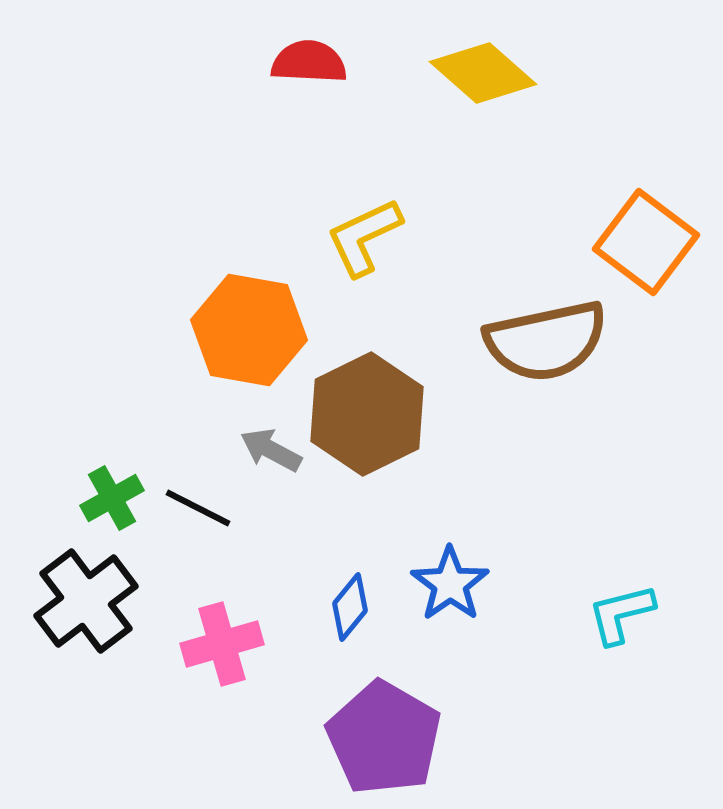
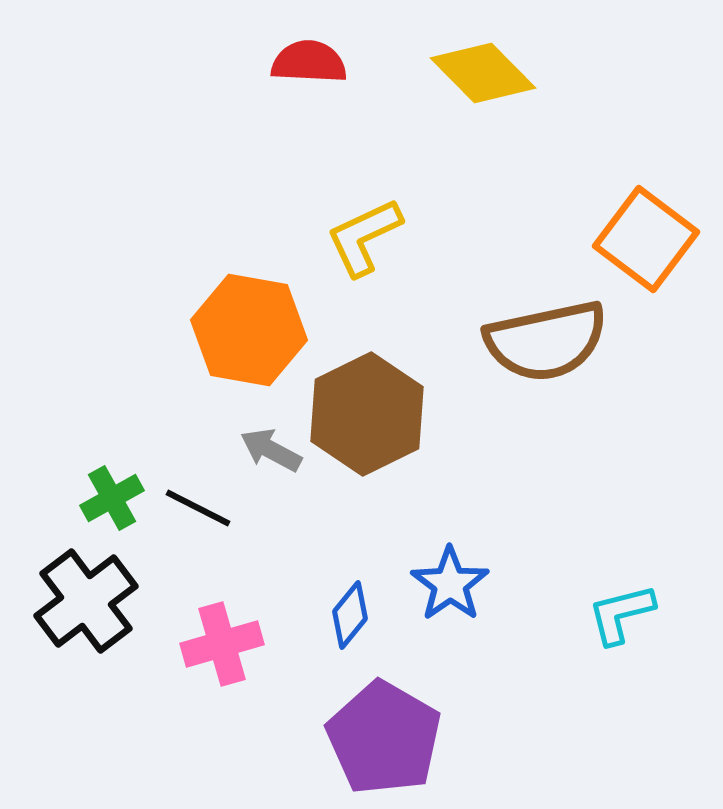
yellow diamond: rotated 4 degrees clockwise
orange square: moved 3 px up
blue diamond: moved 8 px down
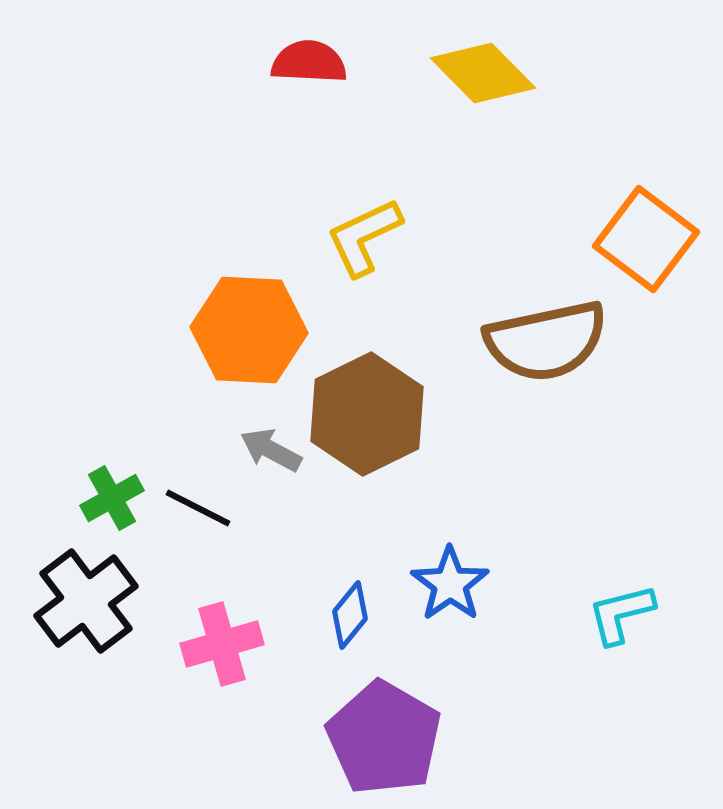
orange hexagon: rotated 7 degrees counterclockwise
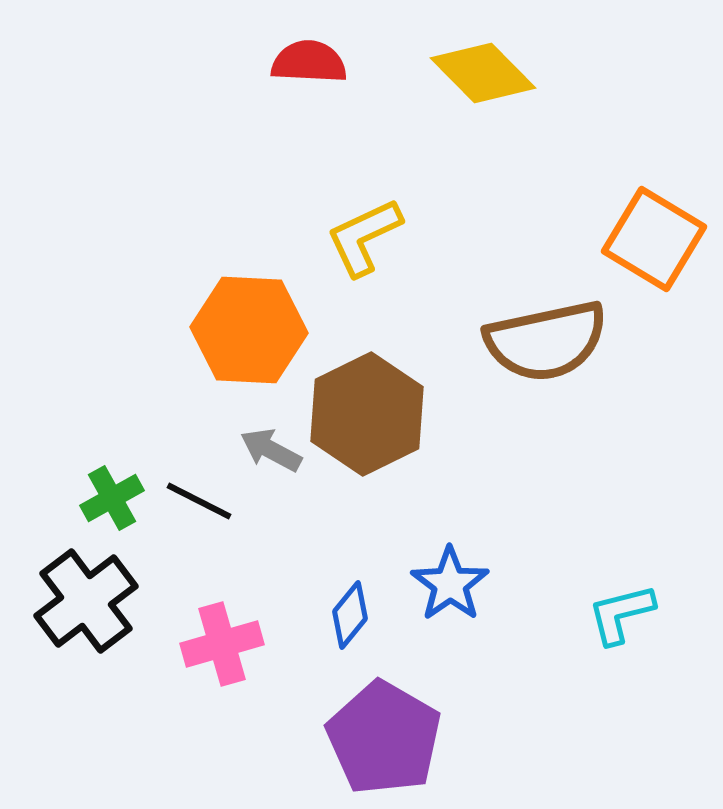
orange square: moved 8 px right; rotated 6 degrees counterclockwise
black line: moved 1 px right, 7 px up
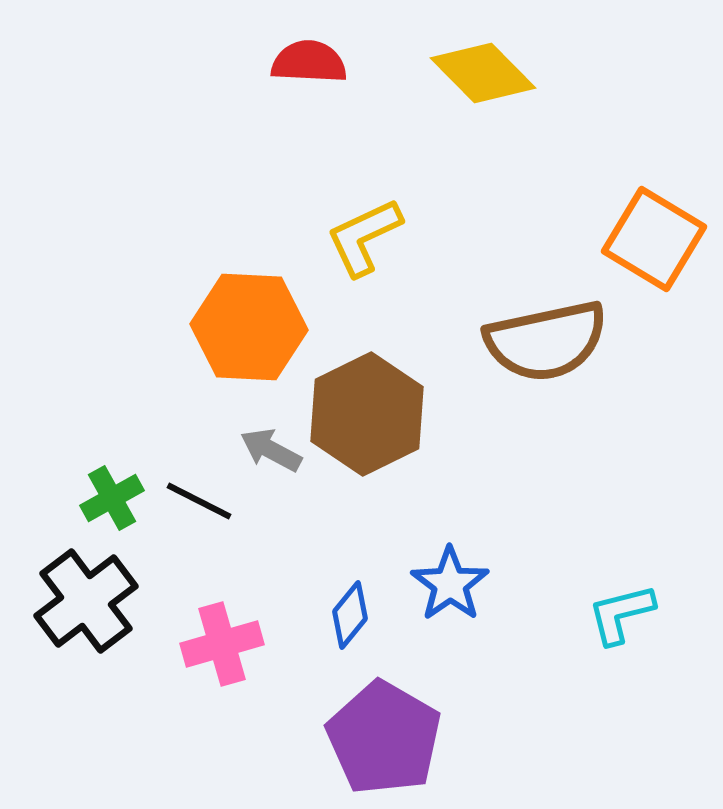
orange hexagon: moved 3 px up
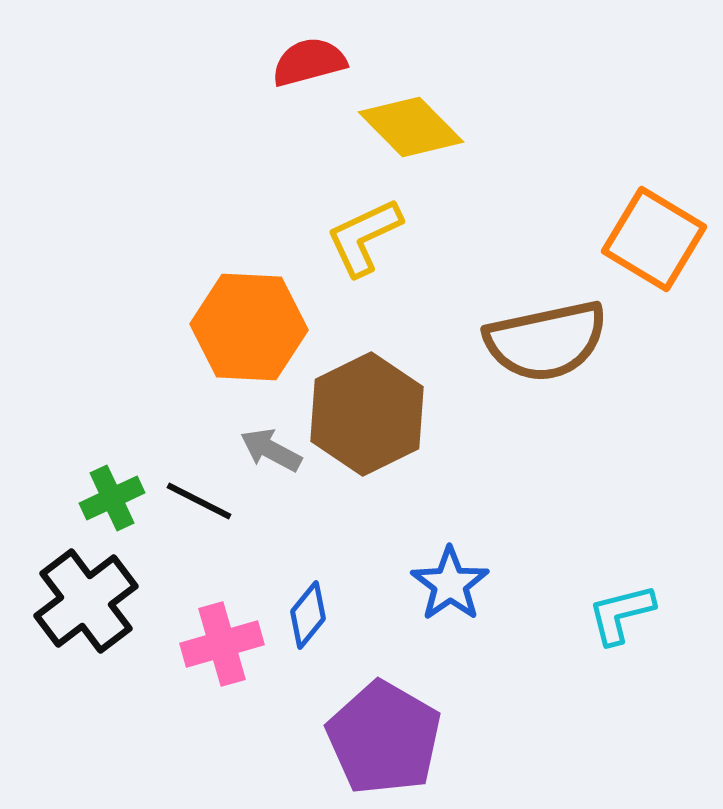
red semicircle: rotated 18 degrees counterclockwise
yellow diamond: moved 72 px left, 54 px down
green cross: rotated 4 degrees clockwise
blue diamond: moved 42 px left
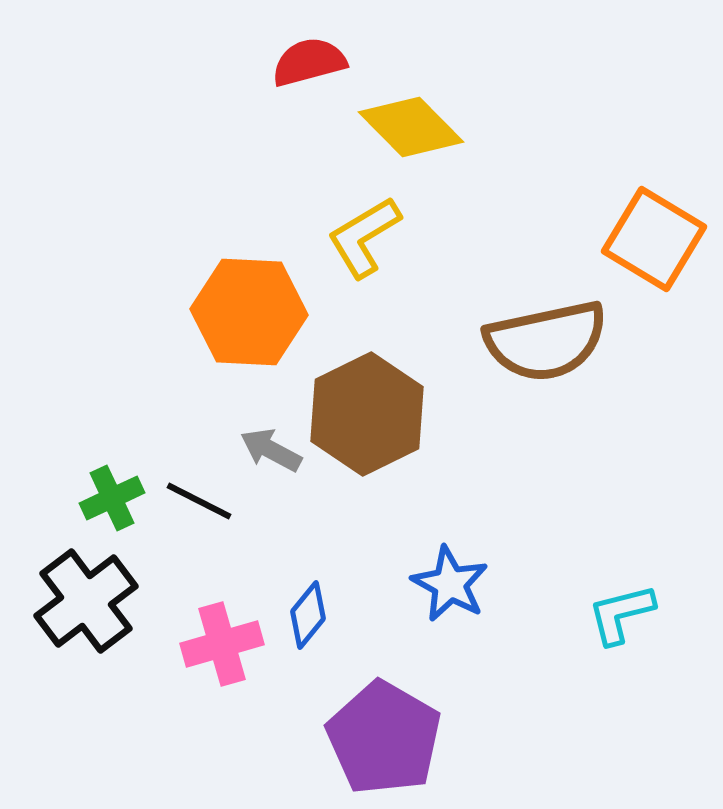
yellow L-shape: rotated 6 degrees counterclockwise
orange hexagon: moved 15 px up
blue star: rotated 8 degrees counterclockwise
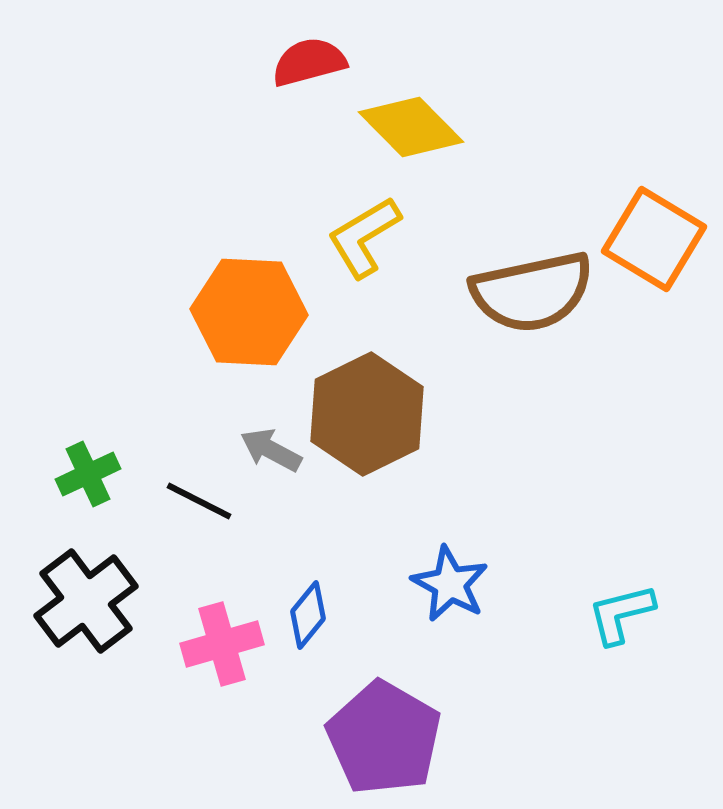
brown semicircle: moved 14 px left, 49 px up
green cross: moved 24 px left, 24 px up
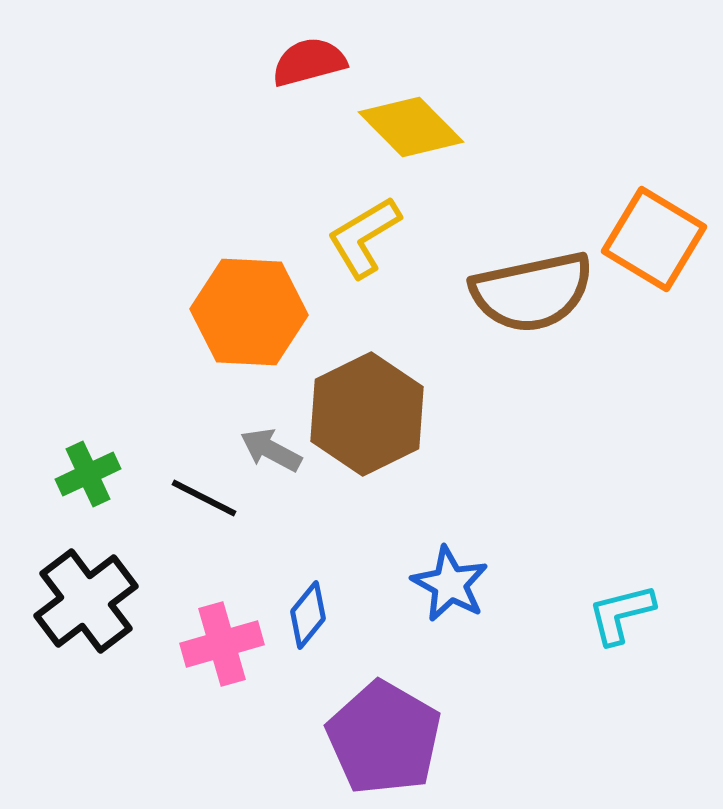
black line: moved 5 px right, 3 px up
